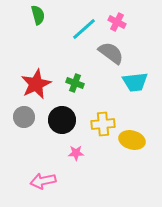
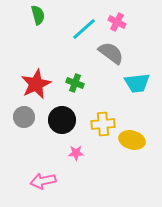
cyan trapezoid: moved 2 px right, 1 px down
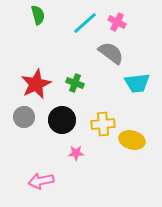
cyan line: moved 1 px right, 6 px up
pink arrow: moved 2 px left
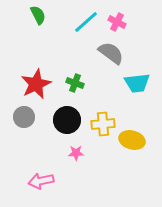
green semicircle: rotated 12 degrees counterclockwise
cyan line: moved 1 px right, 1 px up
black circle: moved 5 px right
